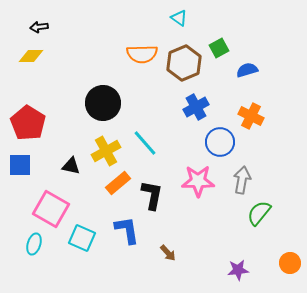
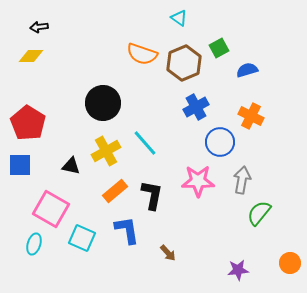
orange semicircle: rotated 20 degrees clockwise
orange rectangle: moved 3 px left, 8 px down
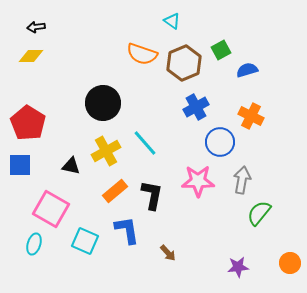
cyan triangle: moved 7 px left, 3 px down
black arrow: moved 3 px left
green square: moved 2 px right, 2 px down
cyan square: moved 3 px right, 3 px down
purple star: moved 3 px up
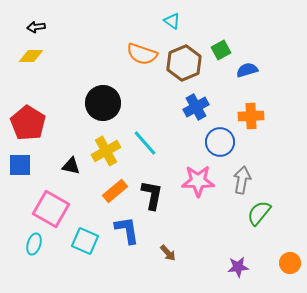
orange cross: rotated 30 degrees counterclockwise
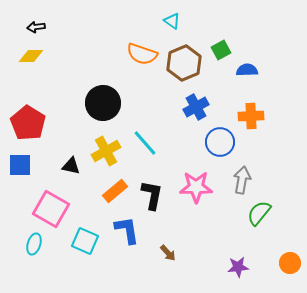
blue semicircle: rotated 15 degrees clockwise
pink star: moved 2 px left, 6 px down
